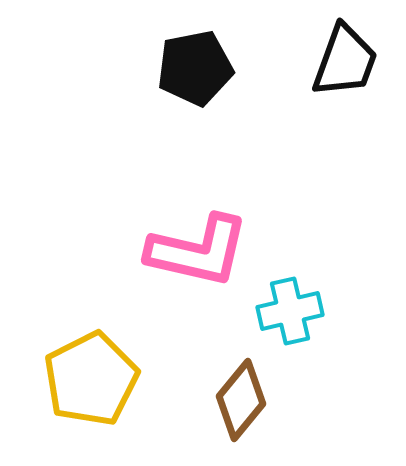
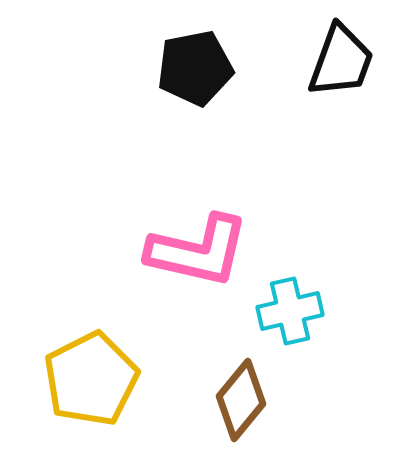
black trapezoid: moved 4 px left
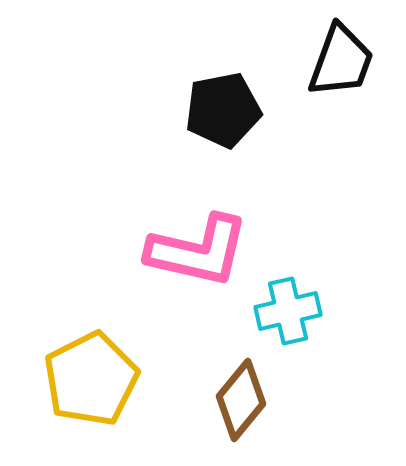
black pentagon: moved 28 px right, 42 px down
cyan cross: moved 2 px left
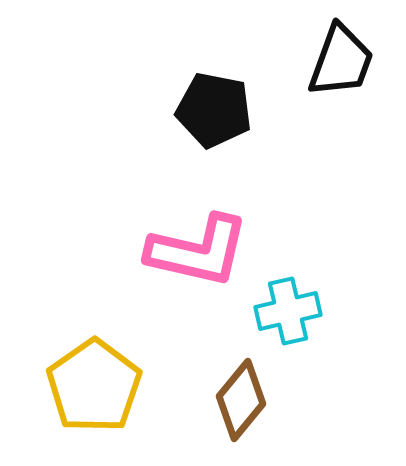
black pentagon: moved 9 px left; rotated 22 degrees clockwise
yellow pentagon: moved 3 px right, 7 px down; rotated 8 degrees counterclockwise
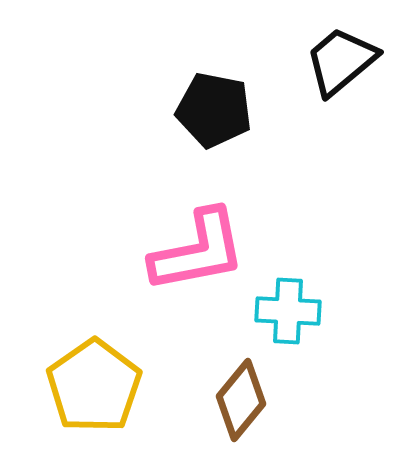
black trapezoid: rotated 150 degrees counterclockwise
pink L-shape: rotated 24 degrees counterclockwise
cyan cross: rotated 16 degrees clockwise
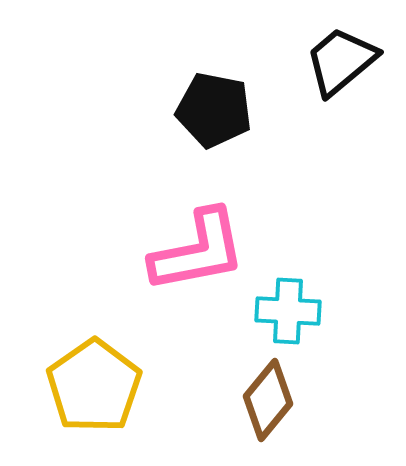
brown diamond: moved 27 px right
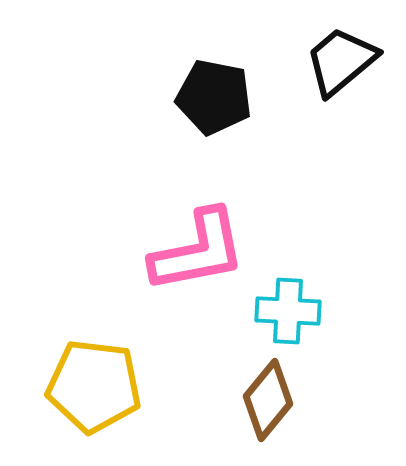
black pentagon: moved 13 px up
yellow pentagon: rotated 30 degrees counterclockwise
